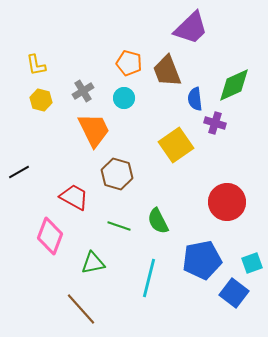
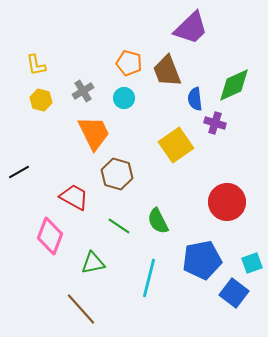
orange trapezoid: moved 3 px down
green line: rotated 15 degrees clockwise
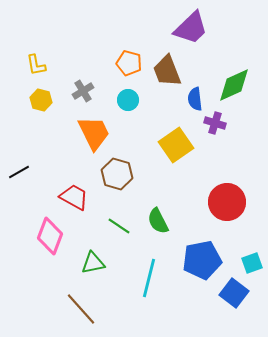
cyan circle: moved 4 px right, 2 px down
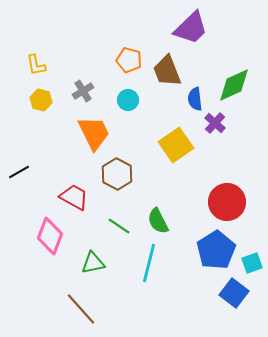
orange pentagon: moved 3 px up
purple cross: rotated 25 degrees clockwise
brown hexagon: rotated 12 degrees clockwise
blue pentagon: moved 14 px right, 10 px up; rotated 21 degrees counterclockwise
cyan line: moved 15 px up
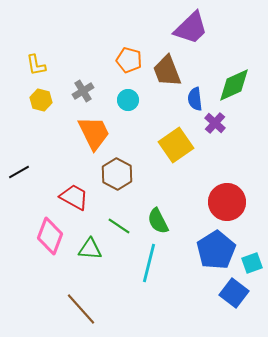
green triangle: moved 3 px left, 14 px up; rotated 15 degrees clockwise
